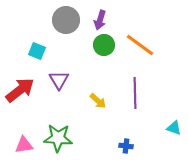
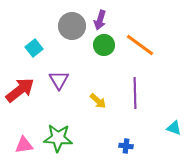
gray circle: moved 6 px right, 6 px down
cyan square: moved 3 px left, 3 px up; rotated 30 degrees clockwise
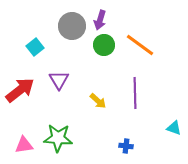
cyan square: moved 1 px right, 1 px up
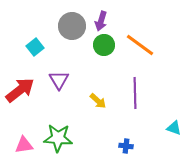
purple arrow: moved 1 px right, 1 px down
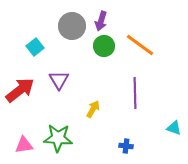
green circle: moved 1 px down
yellow arrow: moved 5 px left, 8 px down; rotated 102 degrees counterclockwise
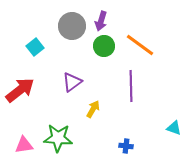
purple triangle: moved 13 px right, 2 px down; rotated 25 degrees clockwise
purple line: moved 4 px left, 7 px up
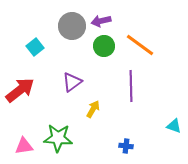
purple arrow: rotated 60 degrees clockwise
cyan triangle: moved 2 px up
pink triangle: moved 1 px down
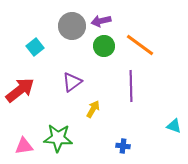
blue cross: moved 3 px left
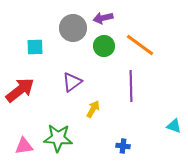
purple arrow: moved 2 px right, 3 px up
gray circle: moved 1 px right, 2 px down
cyan square: rotated 36 degrees clockwise
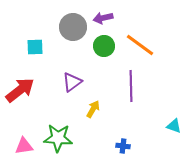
gray circle: moved 1 px up
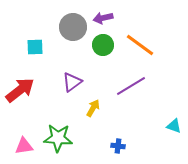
green circle: moved 1 px left, 1 px up
purple line: rotated 60 degrees clockwise
yellow arrow: moved 1 px up
blue cross: moved 5 px left
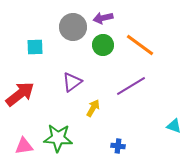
red arrow: moved 4 px down
